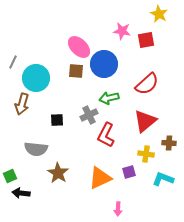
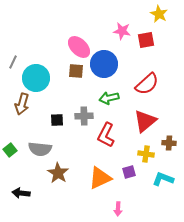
gray cross: moved 5 px left, 1 px down; rotated 24 degrees clockwise
gray semicircle: moved 4 px right
green square: moved 26 px up; rotated 16 degrees counterclockwise
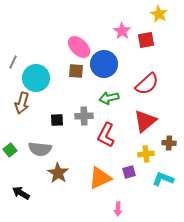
pink star: rotated 24 degrees clockwise
brown arrow: moved 1 px up
yellow cross: rotated 14 degrees counterclockwise
black arrow: rotated 24 degrees clockwise
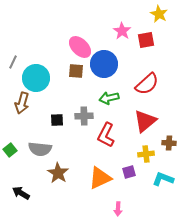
pink ellipse: moved 1 px right
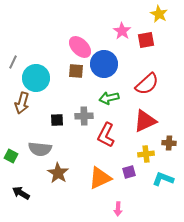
red triangle: rotated 15 degrees clockwise
green square: moved 1 px right, 6 px down; rotated 24 degrees counterclockwise
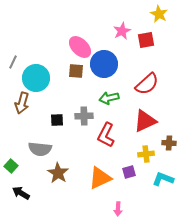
pink star: rotated 12 degrees clockwise
green square: moved 10 px down; rotated 16 degrees clockwise
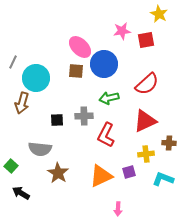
pink star: rotated 18 degrees clockwise
orange triangle: moved 1 px right, 2 px up
